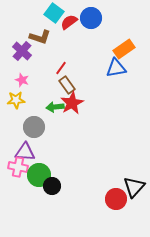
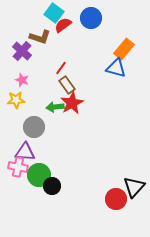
red semicircle: moved 6 px left, 3 px down
orange rectangle: rotated 15 degrees counterclockwise
blue triangle: rotated 25 degrees clockwise
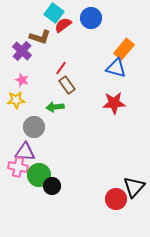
red star: moved 42 px right; rotated 25 degrees clockwise
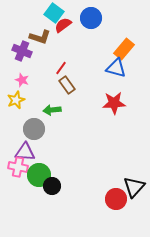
purple cross: rotated 18 degrees counterclockwise
yellow star: rotated 18 degrees counterclockwise
green arrow: moved 3 px left, 3 px down
gray circle: moved 2 px down
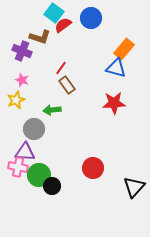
red circle: moved 23 px left, 31 px up
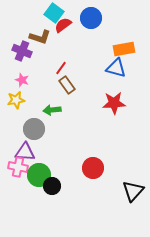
orange rectangle: rotated 40 degrees clockwise
yellow star: rotated 12 degrees clockwise
black triangle: moved 1 px left, 4 px down
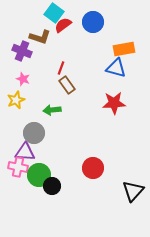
blue circle: moved 2 px right, 4 px down
red line: rotated 16 degrees counterclockwise
pink star: moved 1 px right, 1 px up
yellow star: rotated 12 degrees counterclockwise
gray circle: moved 4 px down
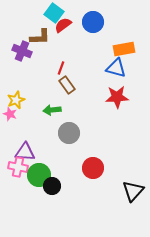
brown L-shape: rotated 20 degrees counterclockwise
pink star: moved 13 px left, 35 px down
red star: moved 3 px right, 6 px up
gray circle: moved 35 px right
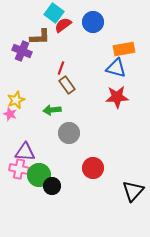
pink cross: moved 1 px right, 2 px down
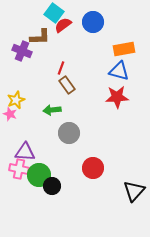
blue triangle: moved 3 px right, 3 px down
black triangle: moved 1 px right
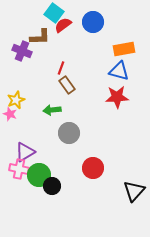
purple triangle: rotated 35 degrees counterclockwise
